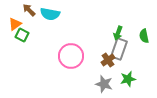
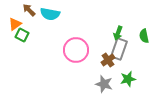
pink circle: moved 5 px right, 6 px up
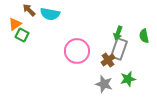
pink circle: moved 1 px right, 1 px down
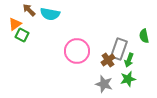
green arrow: moved 11 px right, 27 px down
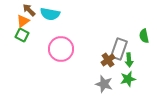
orange triangle: moved 8 px right, 3 px up
pink circle: moved 16 px left, 2 px up
green arrow: rotated 24 degrees counterclockwise
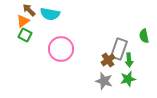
green square: moved 3 px right
gray star: moved 3 px up
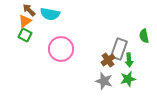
orange triangle: moved 2 px right
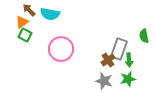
orange triangle: moved 3 px left, 1 px down
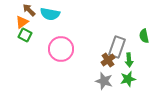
gray rectangle: moved 2 px left, 2 px up
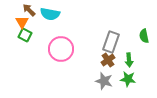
orange triangle: rotated 24 degrees counterclockwise
gray rectangle: moved 6 px left, 5 px up
green star: rotated 21 degrees clockwise
